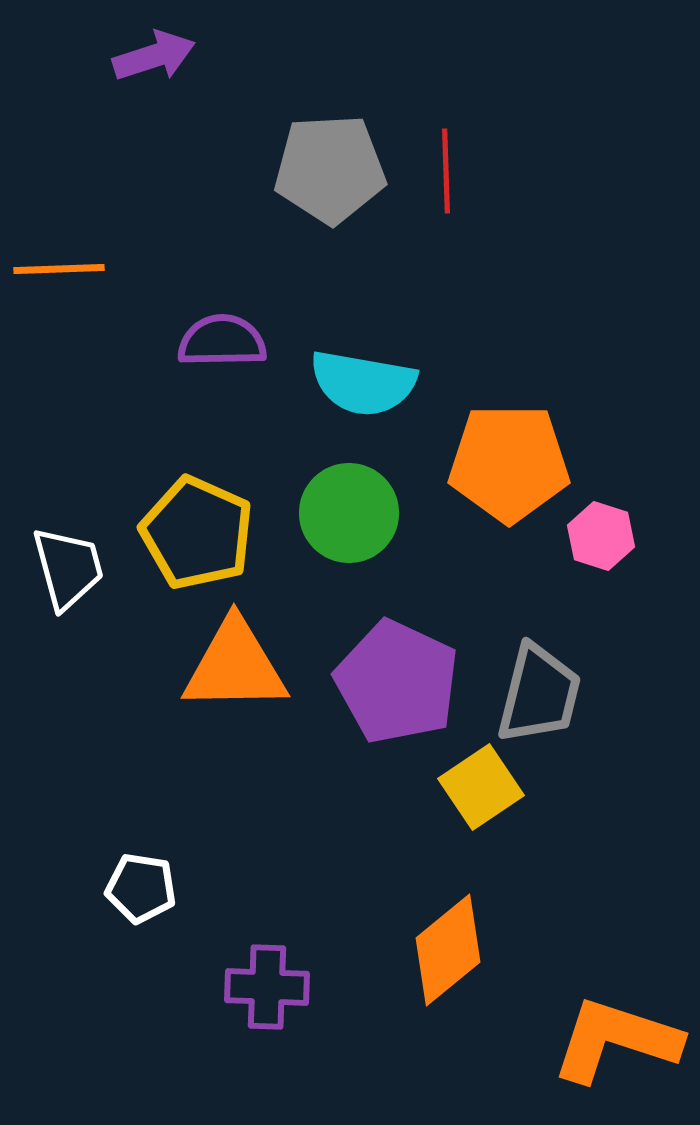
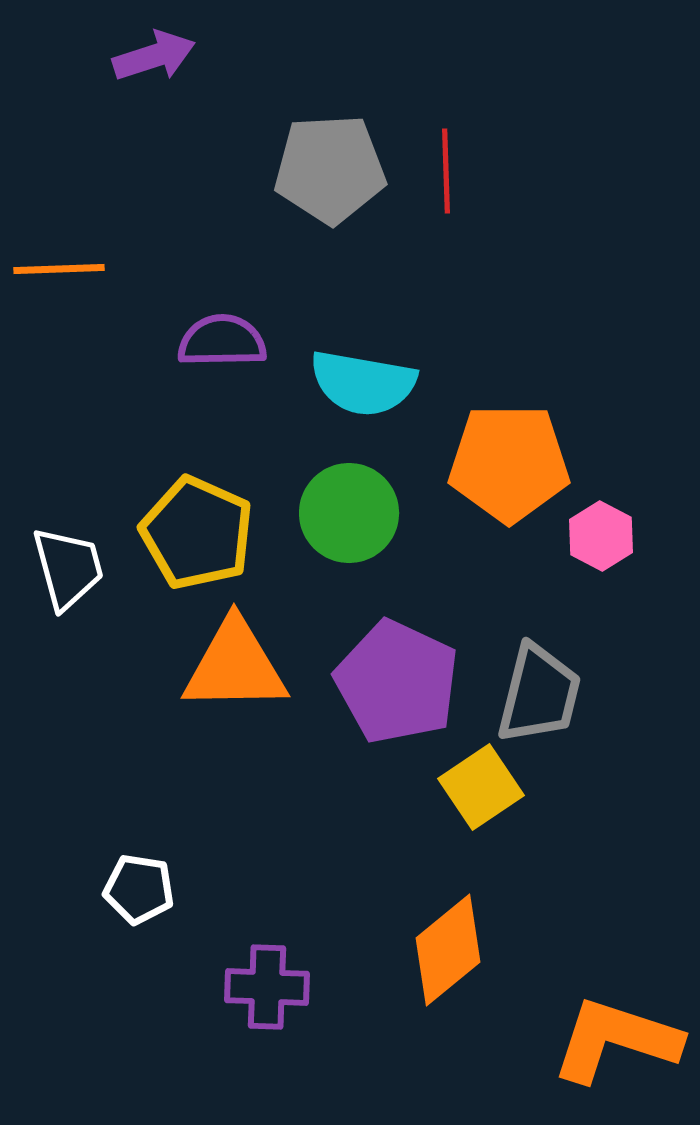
pink hexagon: rotated 10 degrees clockwise
white pentagon: moved 2 px left, 1 px down
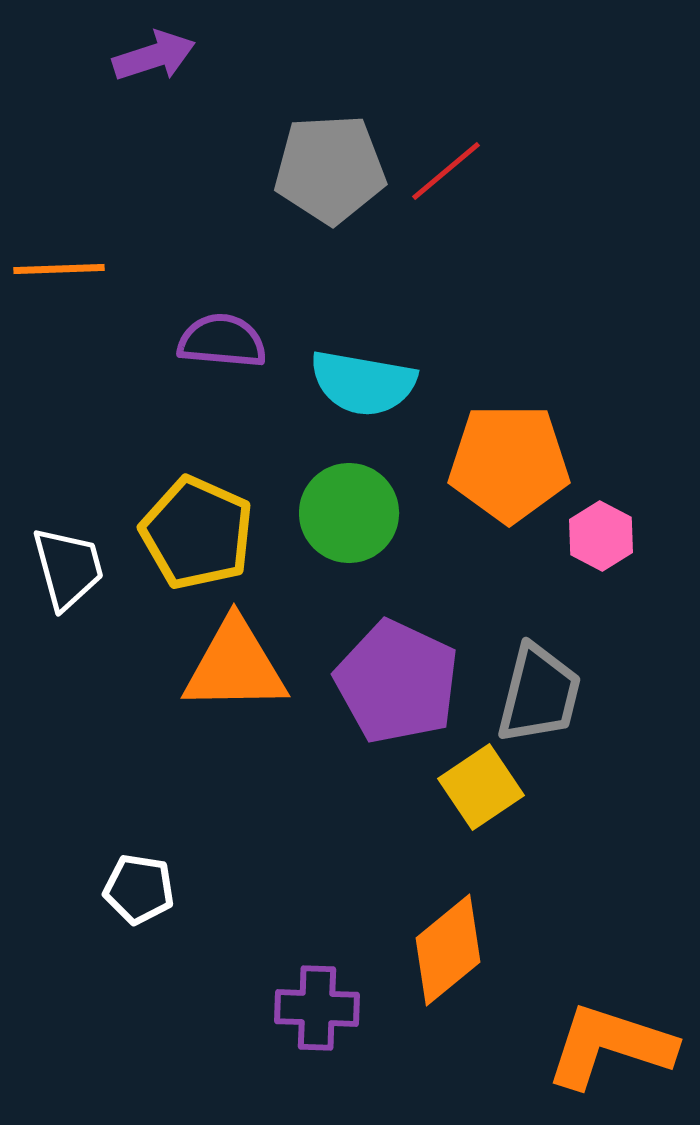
red line: rotated 52 degrees clockwise
purple semicircle: rotated 6 degrees clockwise
purple cross: moved 50 px right, 21 px down
orange L-shape: moved 6 px left, 6 px down
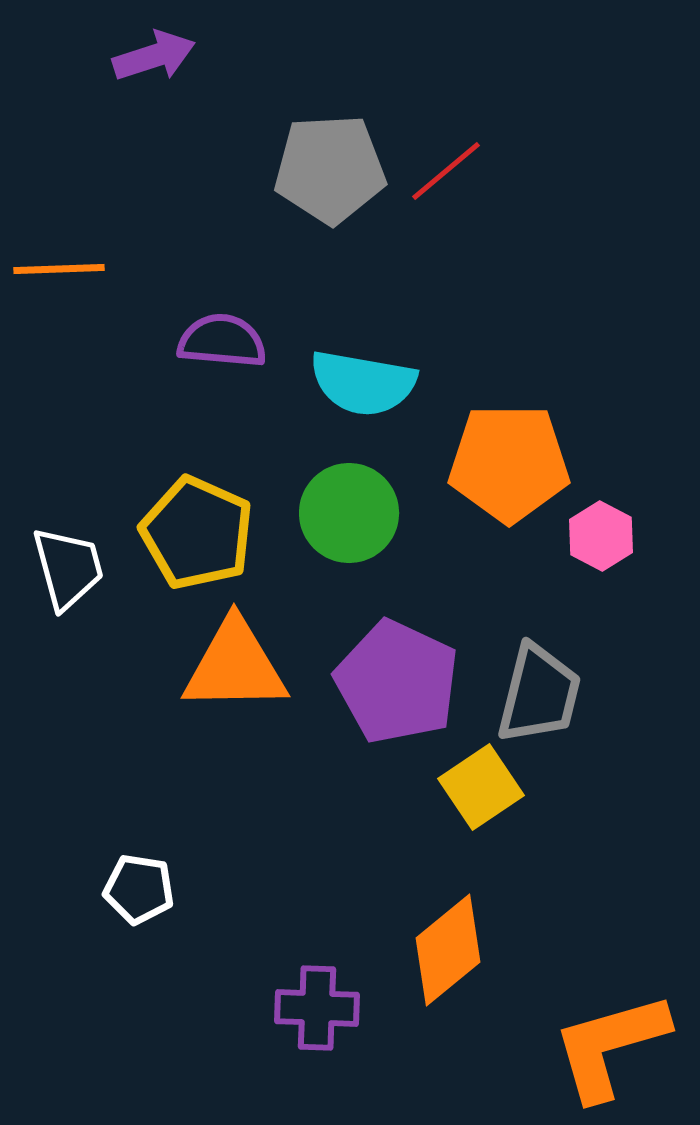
orange L-shape: rotated 34 degrees counterclockwise
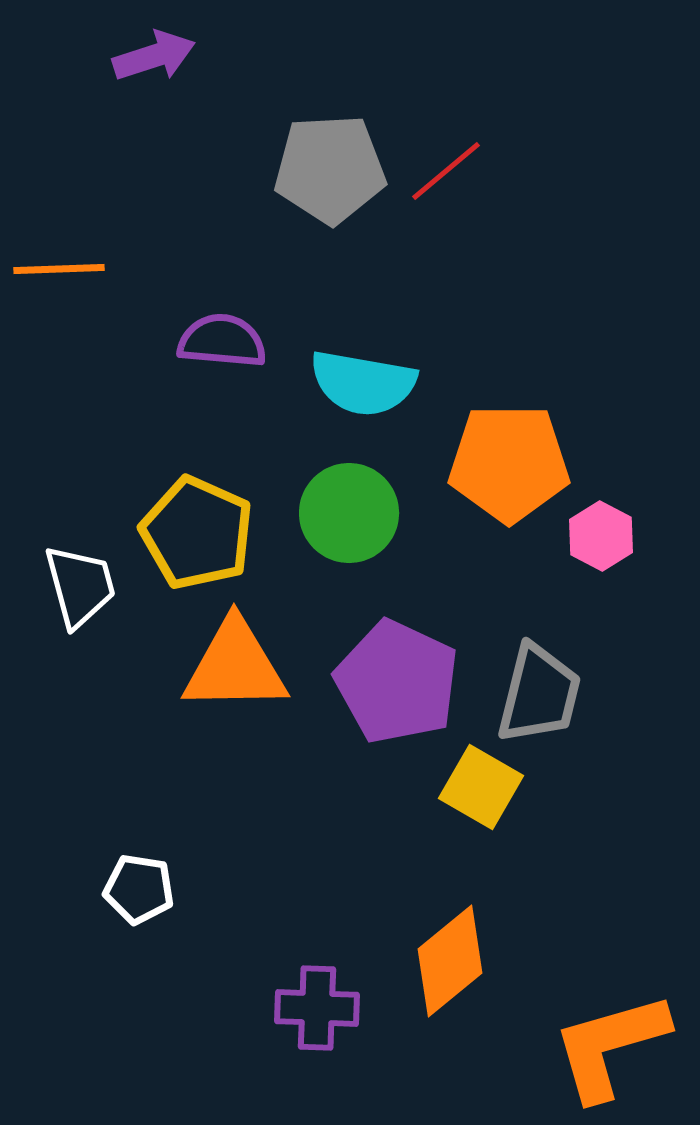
white trapezoid: moved 12 px right, 18 px down
yellow square: rotated 26 degrees counterclockwise
orange diamond: moved 2 px right, 11 px down
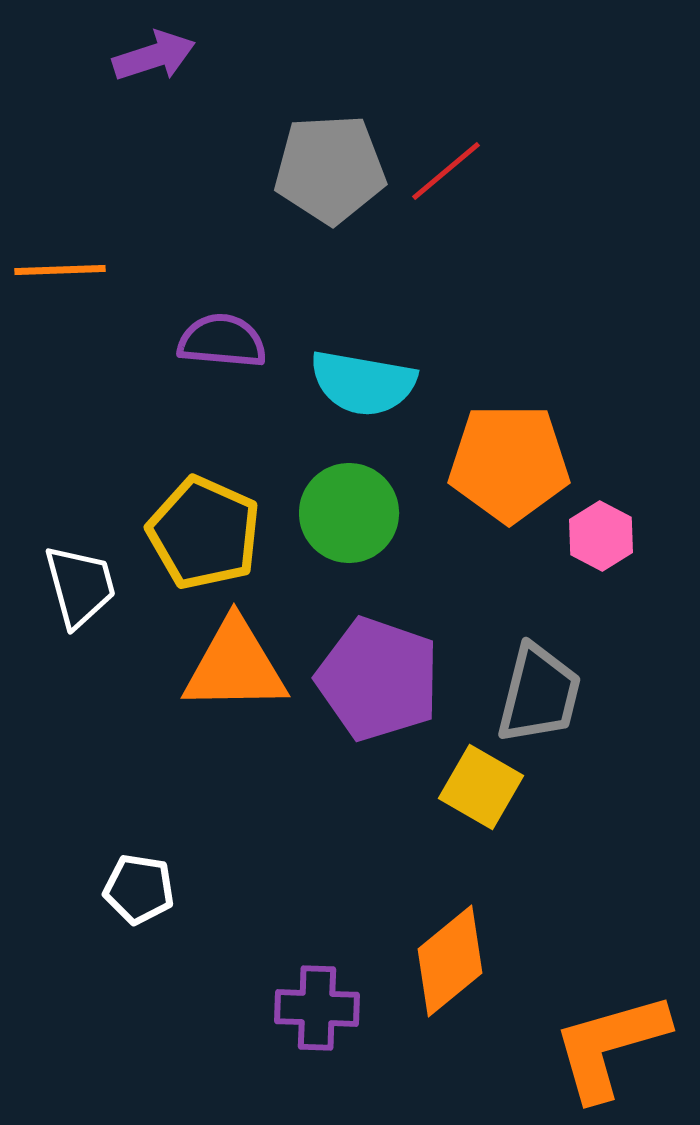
orange line: moved 1 px right, 1 px down
yellow pentagon: moved 7 px right
purple pentagon: moved 19 px left, 3 px up; rotated 6 degrees counterclockwise
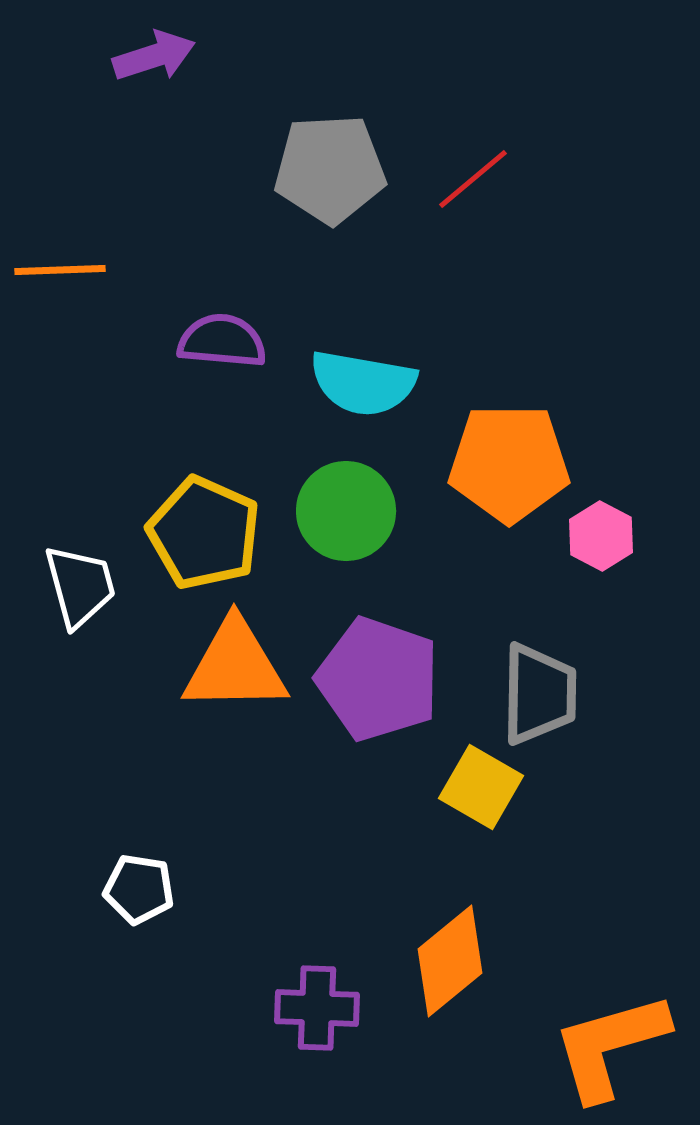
red line: moved 27 px right, 8 px down
green circle: moved 3 px left, 2 px up
gray trapezoid: rotated 13 degrees counterclockwise
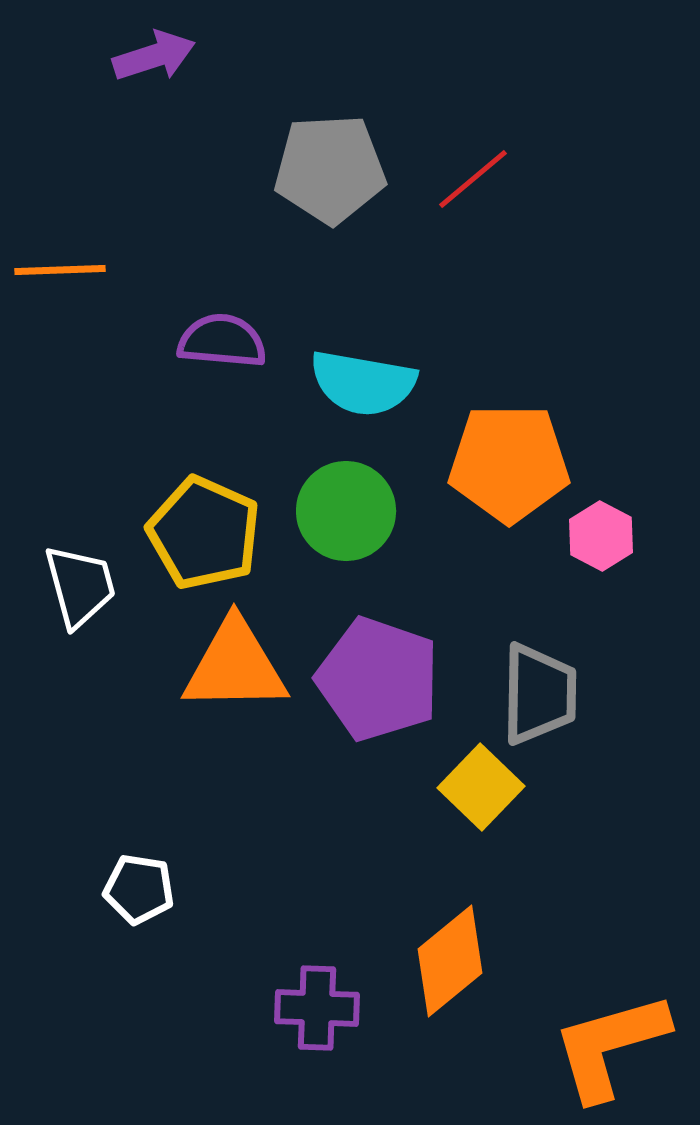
yellow square: rotated 14 degrees clockwise
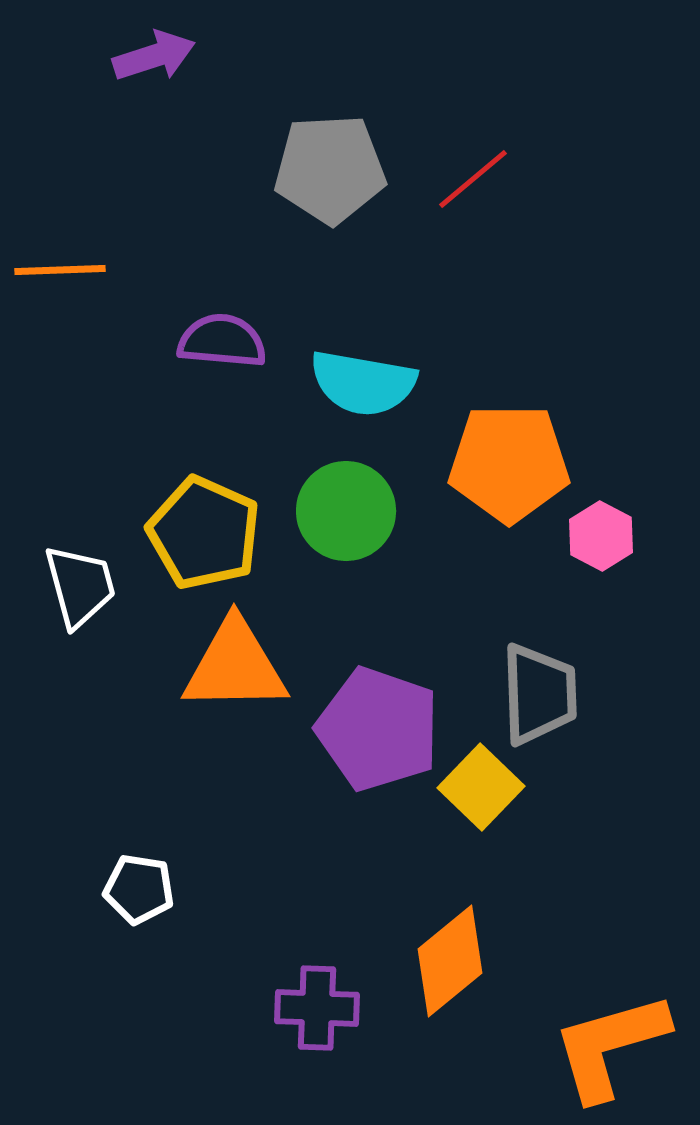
purple pentagon: moved 50 px down
gray trapezoid: rotated 3 degrees counterclockwise
